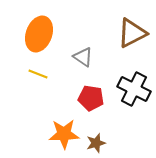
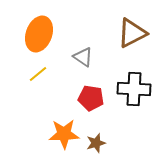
yellow line: rotated 60 degrees counterclockwise
black cross: rotated 24 degrees counterclockwise
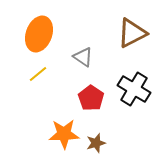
black cross: rotated 28 degrees clockwise
red pentagon: rotated 25 degrees clockwise
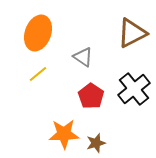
orange ellipse: moved 1 px left, 1 px up
black cross: rotated 20 degrees clockwise
red pentagon: moved 2 px up
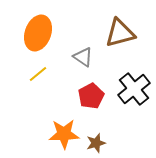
brown triangle: moved 12 px left; rotated 12 degrees clockwise
red pentagon: rotated 10 degrees clockwise
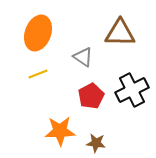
brown triangle: rotated 16 degrees clockwise
yellow line: rotated 18 degrees clockwise
black cross: moved 2 px left, 1 px down; rotated 12 degrees clockwise
orange star: moved 4 px left, 3 px up
brown star: rotated 24 degrees clockwise
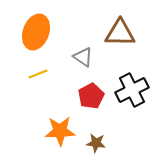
orange ellipse: moved 2 px left, 1 px up
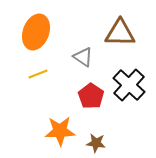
black cross: moved 3 px left, 5 px up; rotated 20 degrees counterclockwise
red pentagon: rotated 10 degrees counterclockwise
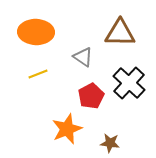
orange ellipse: rotated 72 degrees clockwise
black cross: moved 2 px up
red pentagon: rotated 10 degrees clockwise
orange star: moved 7 px right, 2 px up; rotated 20 degrees counterclockwise
brown star: moved 14 px right
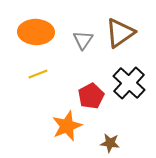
brown triangle: rotated 36 degrees counterclockwise
gray triangle: moved 17 px up; rotated 30 degrees clockwise
orange star: moved 3 px up
